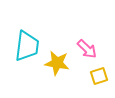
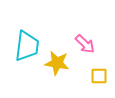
pink arrow: moved 2 px left, 5 px up
yellow square: rotated 18 degrees clockwise
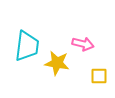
pink arrow: moved 2 px left; rotated 30 degrees counterclockwise
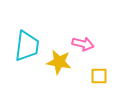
yellow star: moved 2 px right, 1 px up
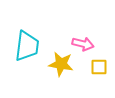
yellow star: moved 2 px right, 2 px down
yellow square: moved 9 px up
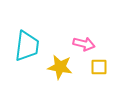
pink arrow: moved 1 px right
yellow star: moved 1 px left, 3 px down
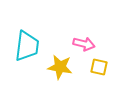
yellow square: rotated 12 degrees clockwise
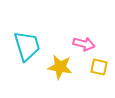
cyan trapezoid: rotated 24 degrees counterclockwise
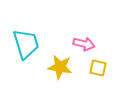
cyan trapezoid: moved 1 px left, 2 px up
yellow square: moved 1 px left, 1 px down
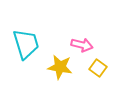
pink arrow: moved 2 px left, 1 px down
yellow square: rotated 24 degrees clockwise
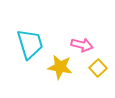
cyan trapezoid: moved 4 px right
yellow square: rotated 12 degrees clockwise
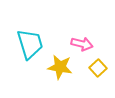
pink arrow: moved 1 px up
